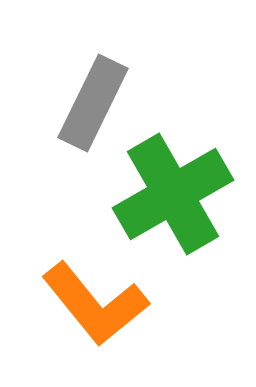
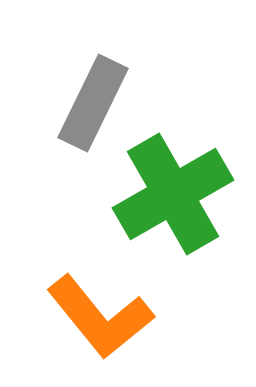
orange L-shape: moved 5 px right, 13 px down
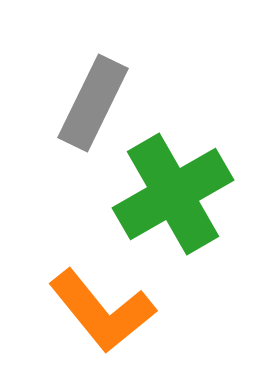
orange L-shape: moved 2 px right, 6 px up
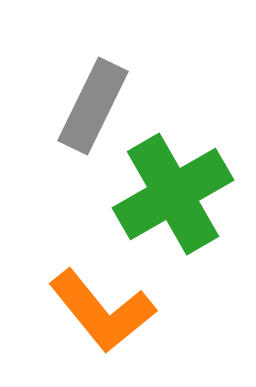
gray rectangle: moved 3 px down
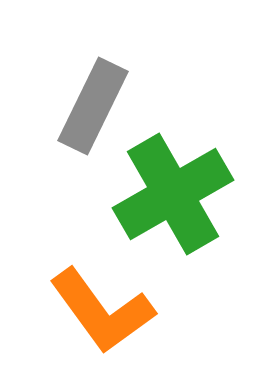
orange L-shape: rotated 3 degrees clockwise
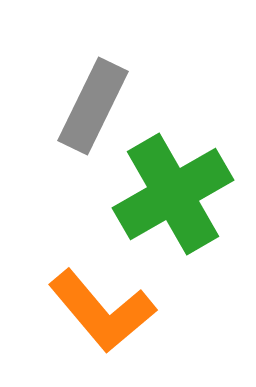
orange L-shape: rotated 4 degrees counterclockwise
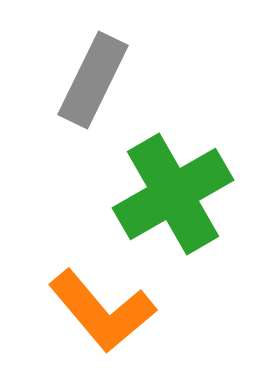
gray rectangle: moved 26 px up
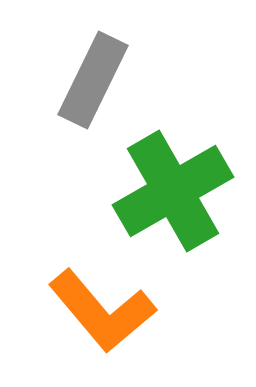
green cross: moved 3 px up
